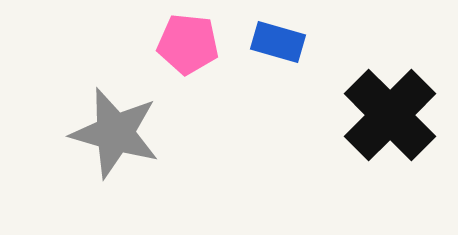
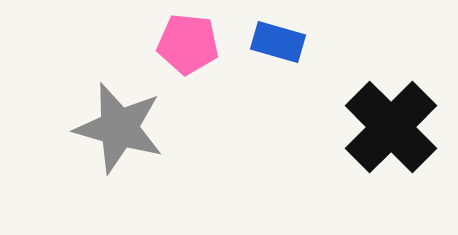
black cross: moved 1 px right, 12 px down
gray star: moved 4 px right, 5 px up
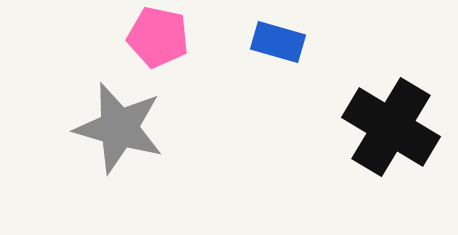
pink pentagon: moved 30 px left, 7 px up; rotated 6 degrees clockwise
black cross: rotated 14 degrees counterclockwise
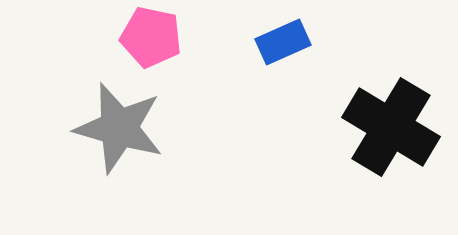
pink pentagon: moved 7 px left
blue rectangle: moved 5 px right; rotated 40 degrees counterclockwise
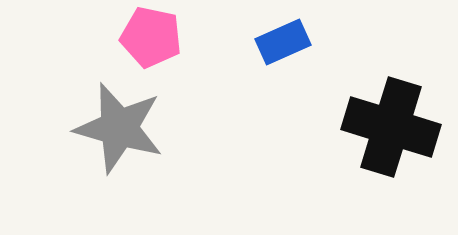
black cross: rotated 14 degrees counterclockwise
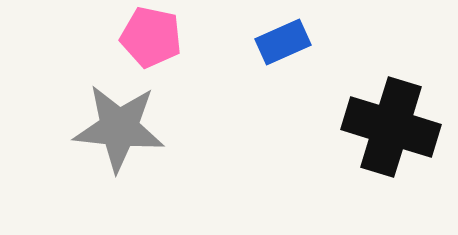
gray star: rotated 10 degrees counterclockwise
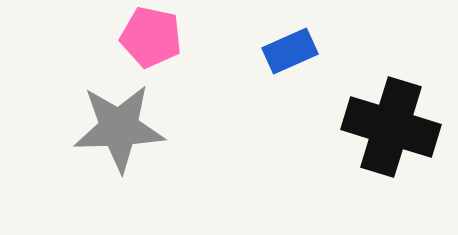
blue rectangle: moved 7 px right, 9 px down
gray star: rotated 8 degrees counterclockwise
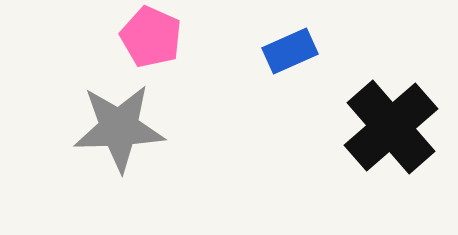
pink pentagon: rotated 12 degrees clockwise
black cross: rotated 32 degrees clockwise
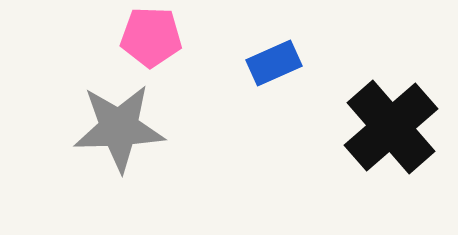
pink pentagon: rotated 22 degrees counterclockwise
blue rectangle: moved 16 px left, 12 px down
